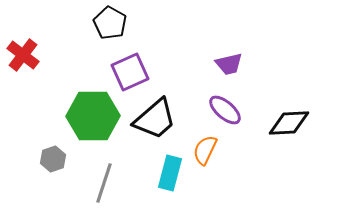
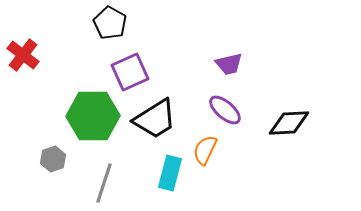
black trapezoid: rotated 9 degrees clockwise
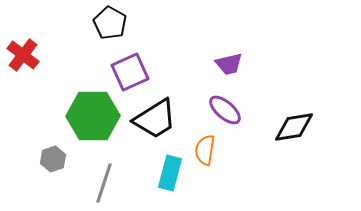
black diamond: moved 5 px right, 4 px down; rotated 6 degrees counterclockwise
orange semicircle: rotated 16 degrees counterclockwise
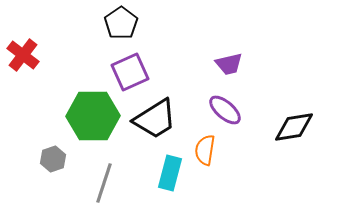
black pentagon: moved 11 px right; rotated 8 degrees clockwise
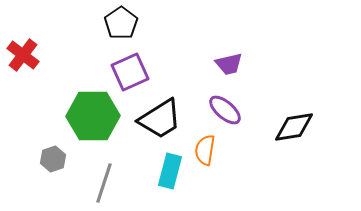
black trapezoid: moved 5 px right
cyan rectangle: moved 2 px up
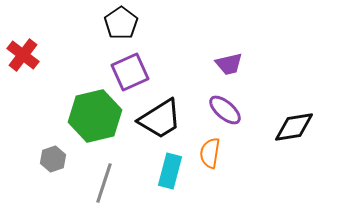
green hexagon: moved 2 px right; rotated 12 degrees counterclockwise
orange semicircle: moved 5 px right, 3 px down
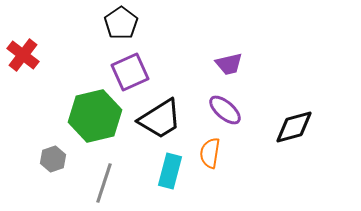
black diamond: rotated 6 degrees counterclockwise
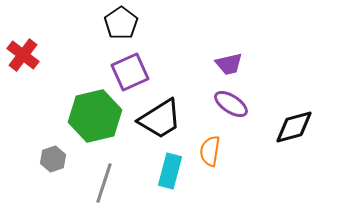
purple ellipse: moved 6 px right, 6 px up; rotated 8 degrees counterclockwise
orange semicircle: moved 2 px up
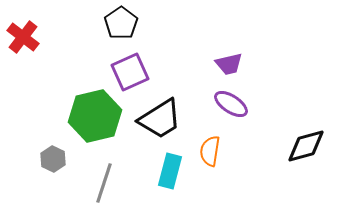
red cross: moved 18 px up
black diamond: moved 12 px right, 19 px down
gray hexagon: rotated 15 degrees counterclockwise
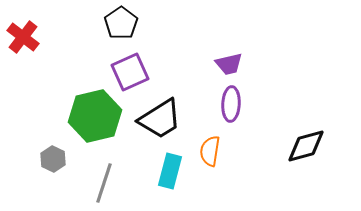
purple ellipse: rotated 60 degrees clockwise
